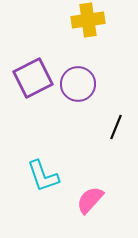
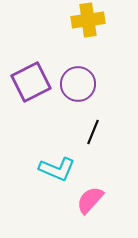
purple square: moved 2 px left, 4 px down
black line: moved 23 px left, 5 px down
cyan L-shape: moved 14 px right, 7 px up; rotated 48 degrees counterclockwise
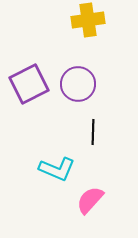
purple square: moved 2 px left, 2 px down
black line: rotated 20 degrees counterclockwise
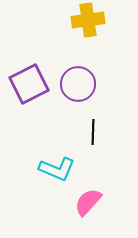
pink semicircle: moved 2 px left, 2 px down
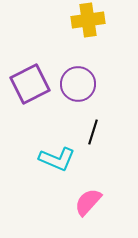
purple square: moved 1 px right
black line: rotated 15 degrees clockwise
cyan L-shape: moved 10 px up
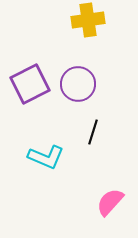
cyan L-shape: moved 11 px left, 2 px up
pink semicircle: moved 22 px right
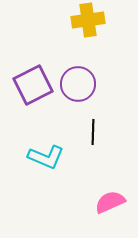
purple square: moved 3 px right, 1 px down
black line: rotated 15 degrees counterclockwise
pink semicircle: rotated 24 degrees clockwise
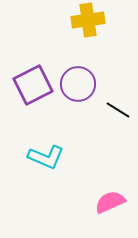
black line: moved 25 px right, 22 px up; rotated 60 degrees counterclockwise
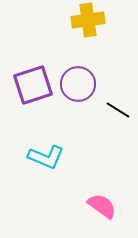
purple square: rotated 9 degrees clockwise
pink semicircle: moved 8 px left, 4 px down; rotated 60 degrees clockwise
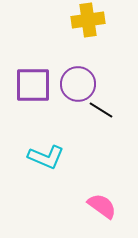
purple square: rotated 18 degrees clockwise
black line: moved 17 px left
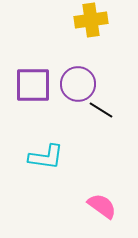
yellow cross: moved 3 px right
cyan L-shape: rotated 15 degrees counterclockwise
